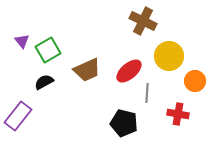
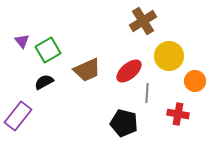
brown cross: rotated 32 degrees clockwise
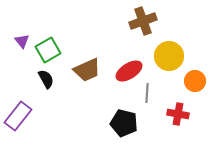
brown cross: rotated 12 degrees clockwise
red ellipse: rotated 8 degrees clockwise
black semicircle: moved 2 px right, 3 px up; rotated 90 degrees clockwise
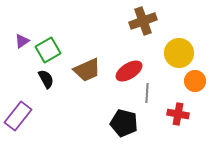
purple triangle: rotated 35 degrees clockwise
yellow circle: moved 10 px right, 3 px up
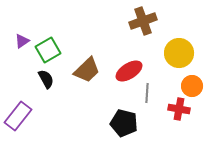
brown trapezoid: rotated 20 degrees counterclockwise
orange circle: moved 3 px left, 5 px down
red cross: moved 1 px right, 5 px up
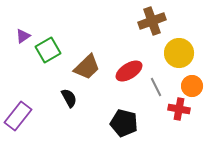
brown cross: moved 9 px right
purple triangle: moved 1 px right, 5 px up
brown trapezoid: moved 3 px up
black semicircle: moved 23 px right, 19 px down
gray line: moved 9 px right, 6 px up; rotated 30 degrees counterclockwise
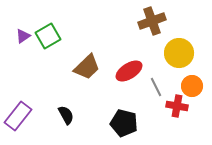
green square: moved 14 px up
black semicircle: moved 3 px left, 17 px down
red cross: moved 2 px left, 3 px up
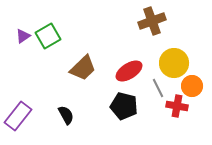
yellow circle: moved 5 px left, 10 px down
brown trapezoid: moved 4 px left, 1 px down
gray line: moved 2 px right, 1 px down
black pentagon: moved 17 px up
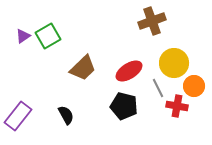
orange circle: moved 2 px right
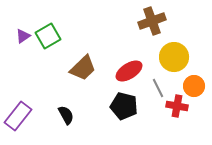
yellow circle: moved 6 px up
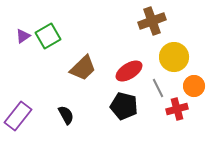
red cross: moved 3 px down; rotated 25 degrees counterclockwise
